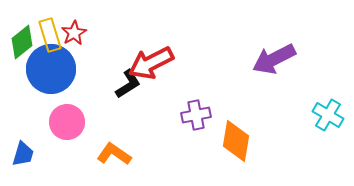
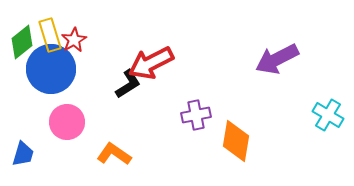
red star: moved 7 px down
purple arrow: moved 3 px right
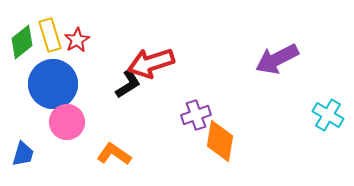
red star: moved 3 px right
red arrow: rotated 9 degrees clockwise
blue circle: moved 2 px right, 15 px down
purple cross: rotated 8 degrees counterclockwise
orange diamond: moved 16 px left
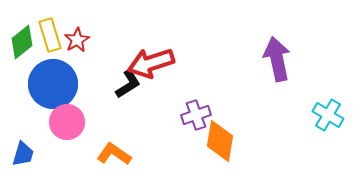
purple arrow: rotated 105 degrees clockwise
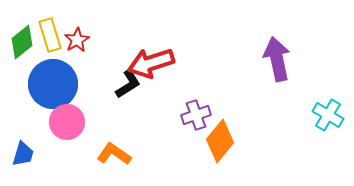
orange diamond: rotated 30 degrees clockwise
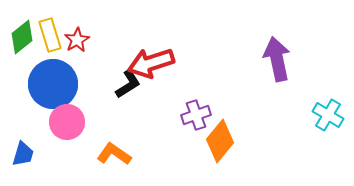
green diamond: moved 5 px up
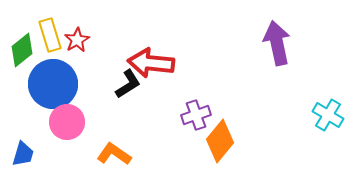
green diamond: moved 13 px down
purple arrow: moved 16 px up
red arrow: rotated 24 degrees clockwise
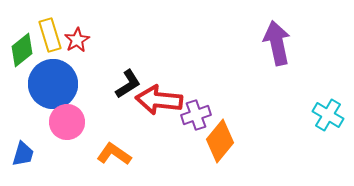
red arrow: moved 8 px right, 37 px down
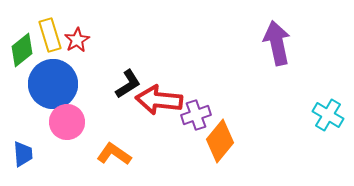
blue trapezoid: rotated 20 degrees counterclockwise
